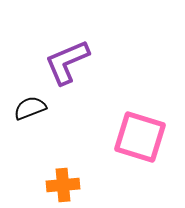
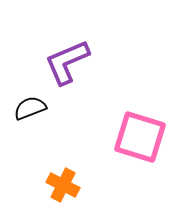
orange cross: rotated 32 degrees clockwise
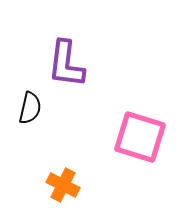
purple L-shape: moved 1 px left, 2 px down; rotated 60 degrees counterclockwise
black semicircle: rotated 124 degrees clockwise
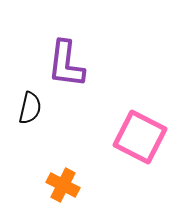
pink square: rotated 10 degrees clockwise
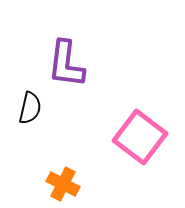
pink square: rotated 10 degrees clockwise
orange cross: moved 1 px up
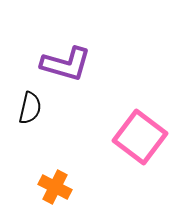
purple L-shape: rotated 81 degrees counterclockwise
orange cross: moved 8 px left, 3 px down
